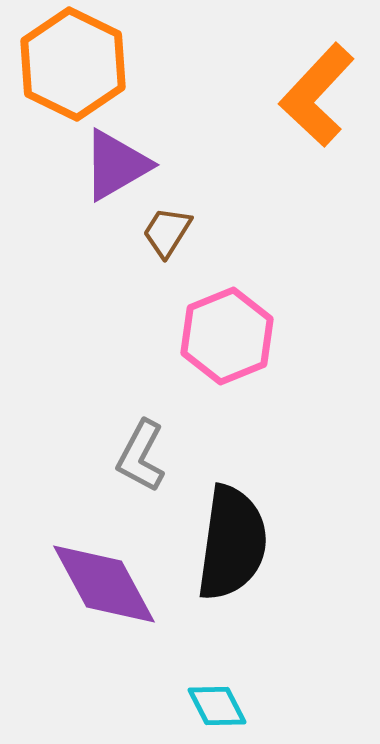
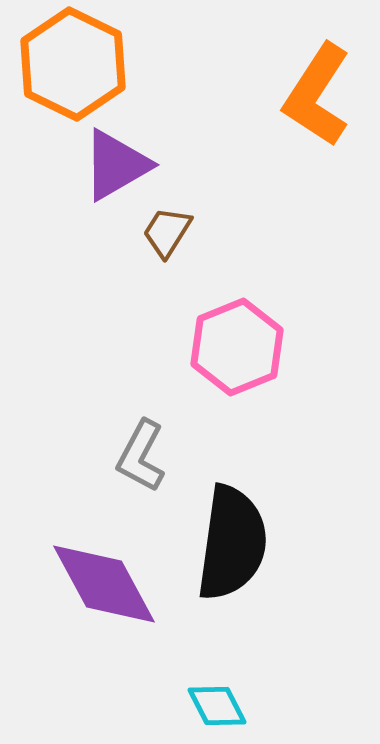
orange L-shape: rotated 10 degrees counterclockwise
pink hexagon: moved 10 px right, 11 px down
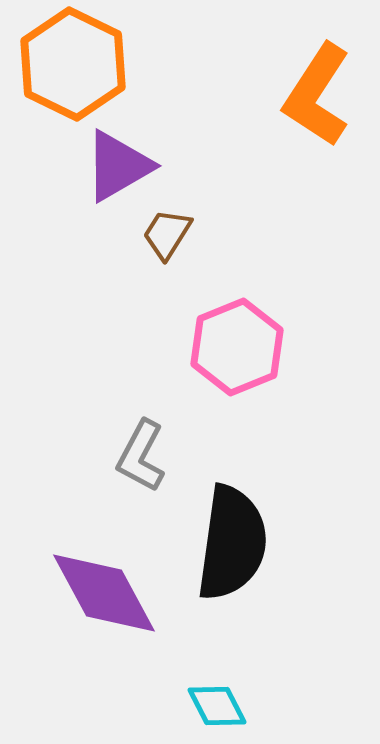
purple triangle: moved 2 px right, 1 px down
brown trapezoid: moved 2 px down
purple diamond: moved 9 px down
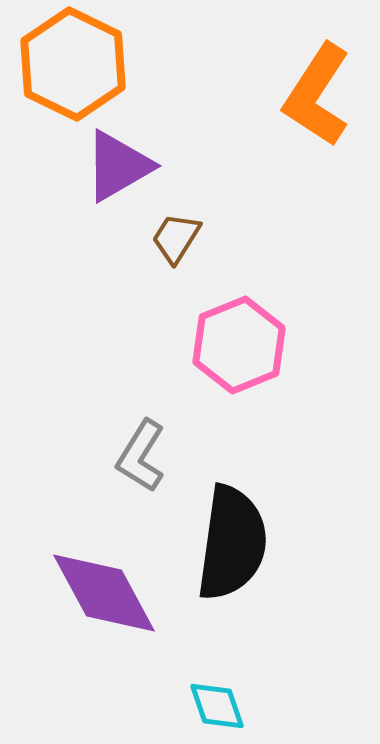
brown trapezoid: moved 9 px right, 4 px down
pink hexagon: moved 2 px right, 2 px up
gray L-shape: rotated 4 degrees clockwise
cyan diamond: rotated 8 degrees clockwise
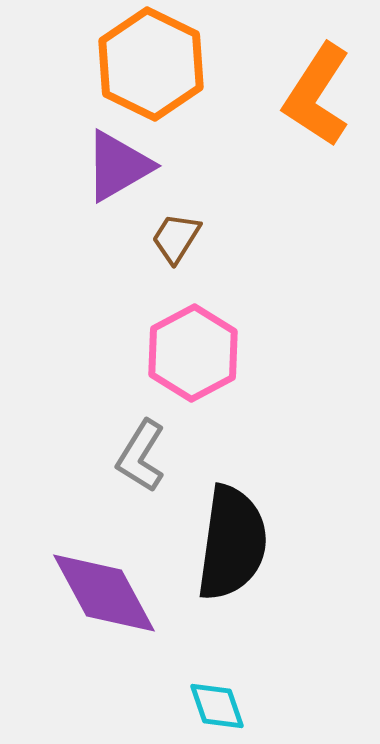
orange hexagon: moved 78 px right
pink hexagon: moved 46 px left, 8 px down; rotated 6 degrees counterclockwise
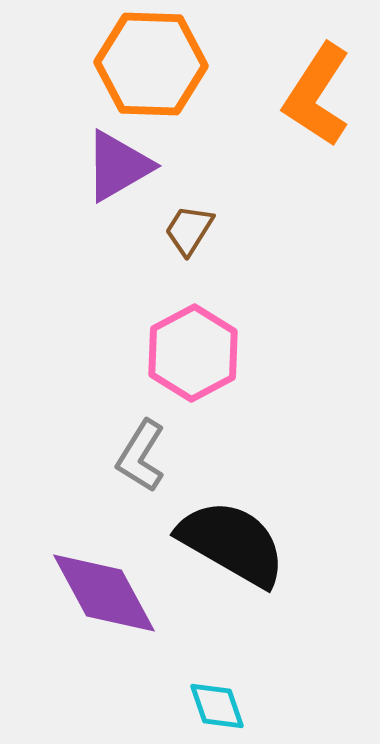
orange hexagon: rotated 24 degrees counterclockwise
brown trapezoid: moved 13 px right, 8 px up
black semicircle: rotated 68 degrees counterclockwise
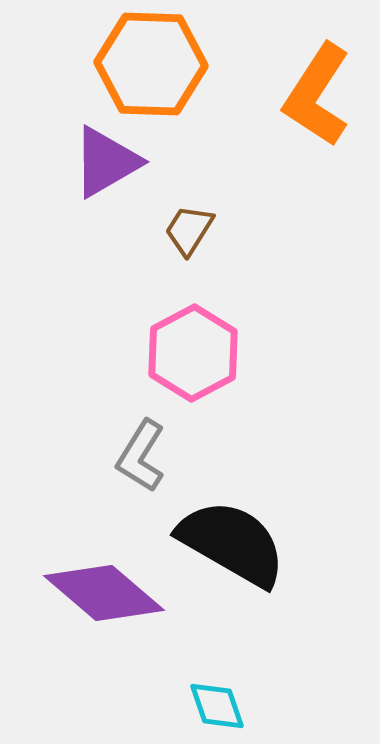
purple triangle: moved 12 px left, 4 px up
purple diamond: rotated 21 degrees counterclockwise
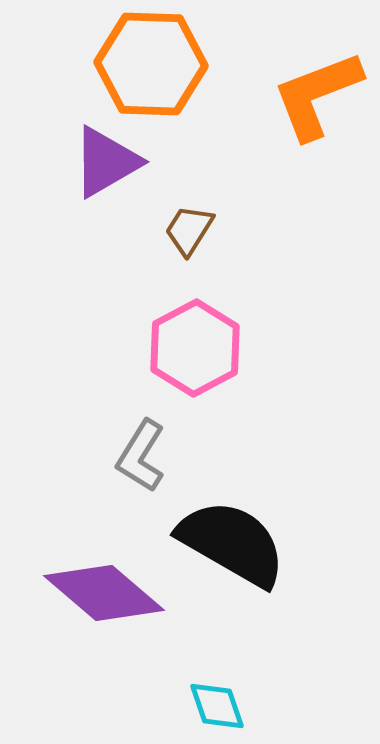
orange L-shape: rotated 36 degrees clockwise
pink hexagon: moved 2 px right, 5 px up
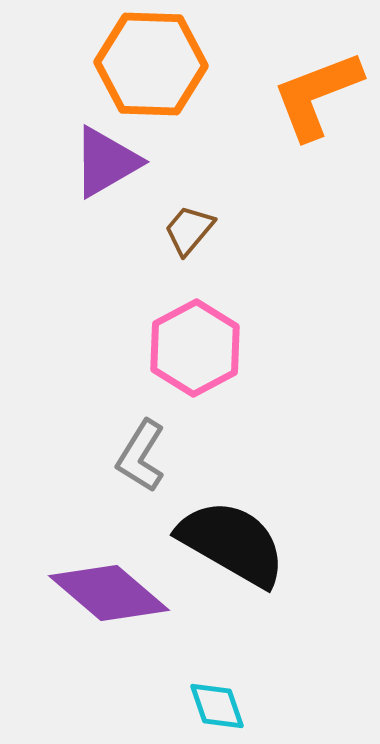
brown trapezoid: rotated 8 degrees clockwise
purple diamond: moved 5 px right
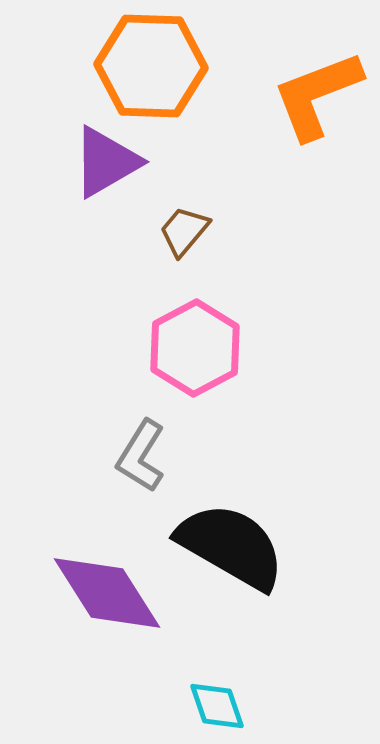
orange hexagon: moved 2 px down
brown trapezoid: moved 5 px left, 1 px down
black semicircle: moved 1 px left, 3 px down
purple diamond: moved 2 px left; rotated 17 degrees clockwise
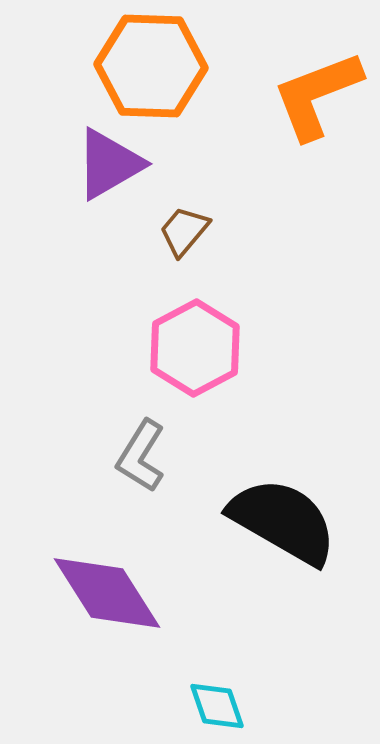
purple triangle: moved 3 px right, 2 px down
black semicircle: moved 52 px right, 25 px up
